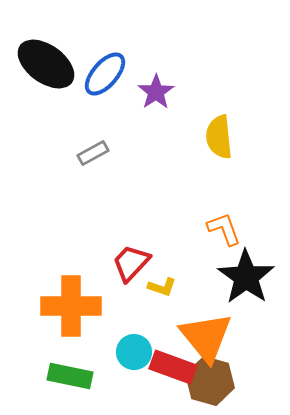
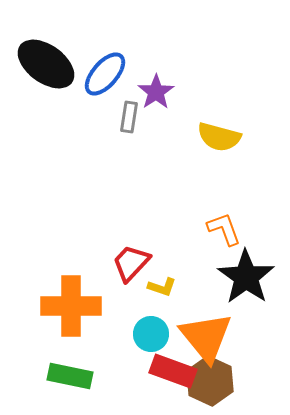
yellow semicircle: rotated 69 degrees counterclockwise
gray rectangle: moved 36 px right, 36 px up; rotated 52 degrees counterclockwise
cyan circle: moved 17 px right, 18 px up
red rectangle: moved 4 px down
brown hexagon: rotated 9 degrees clockwise
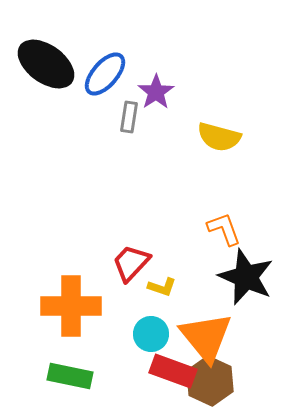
black star: rotated 12 degrees counterclockwise
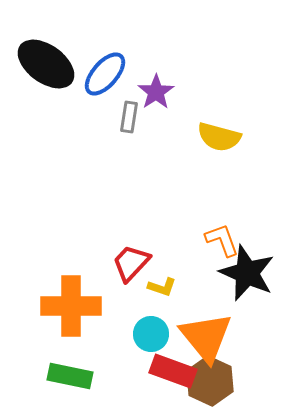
orange L-shape: moved 2 px left, 11 px down
black star: moved 1 px right, 4 px up
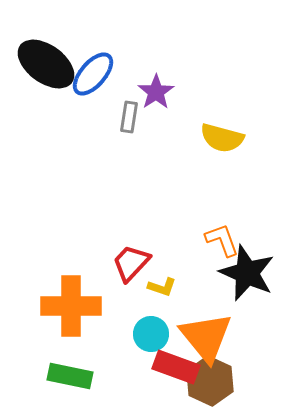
blue ellipse: moved 12 px left
yellow semicircle: moved 3 px right, 1 px down
red rectangle: moved 3 px right, 4 px up
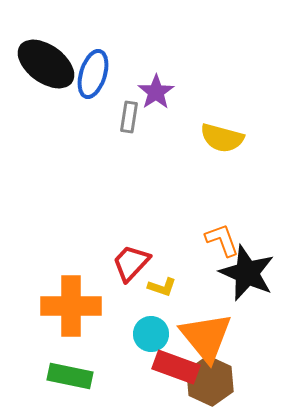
blue ellipse: rotated 24 degrees counterclockwise
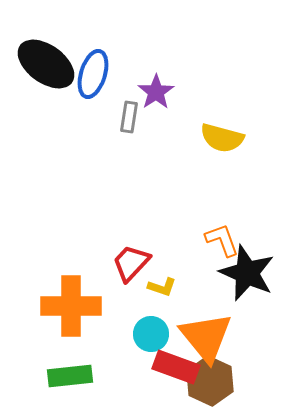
green rectangle: rotated 18 degrees counterclockwise
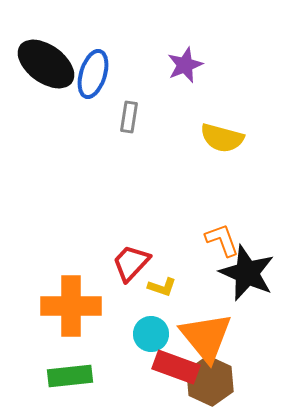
purple star: moved 29 px right, 27 px up; rotated 12 degrees clockwise
